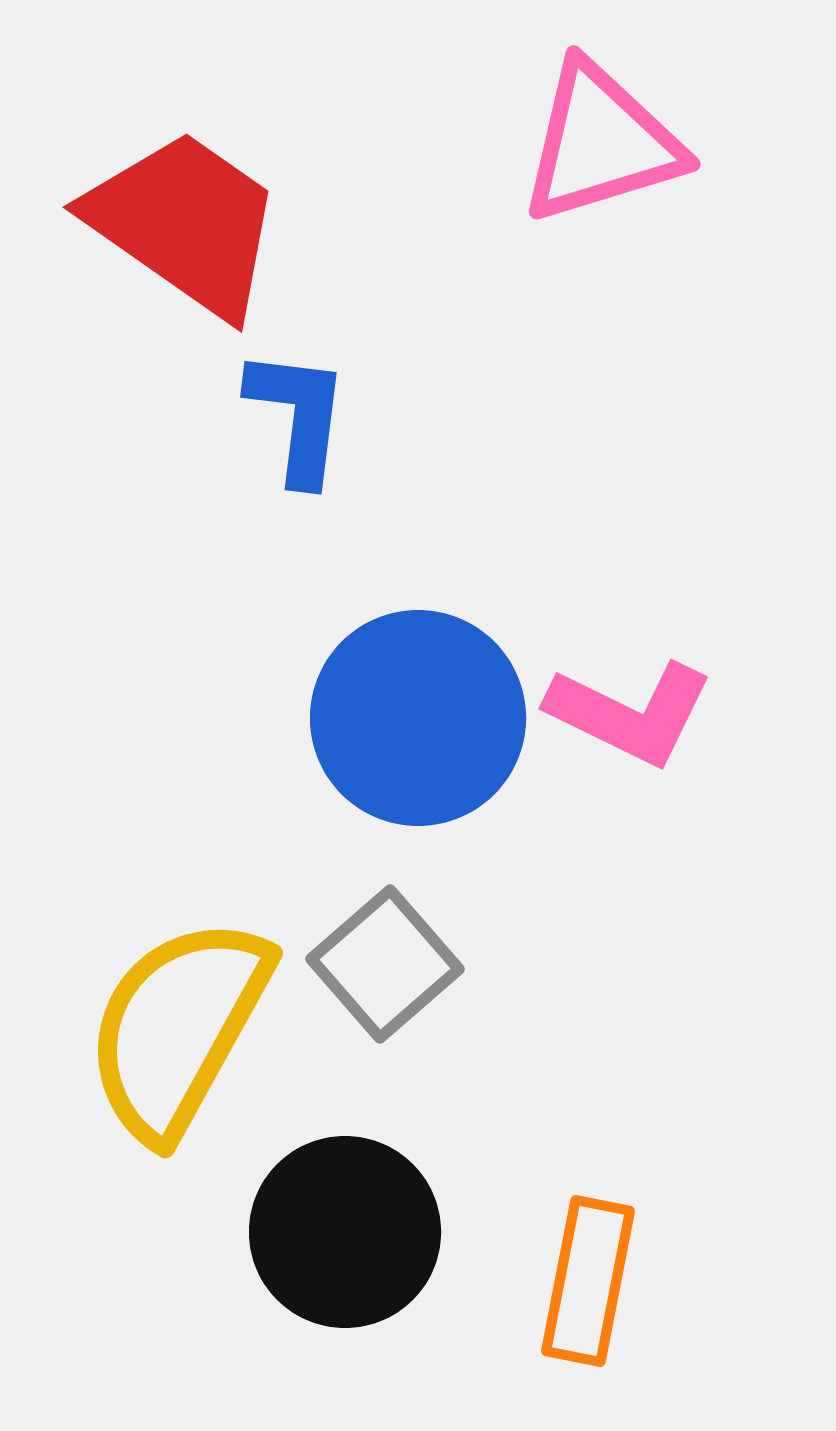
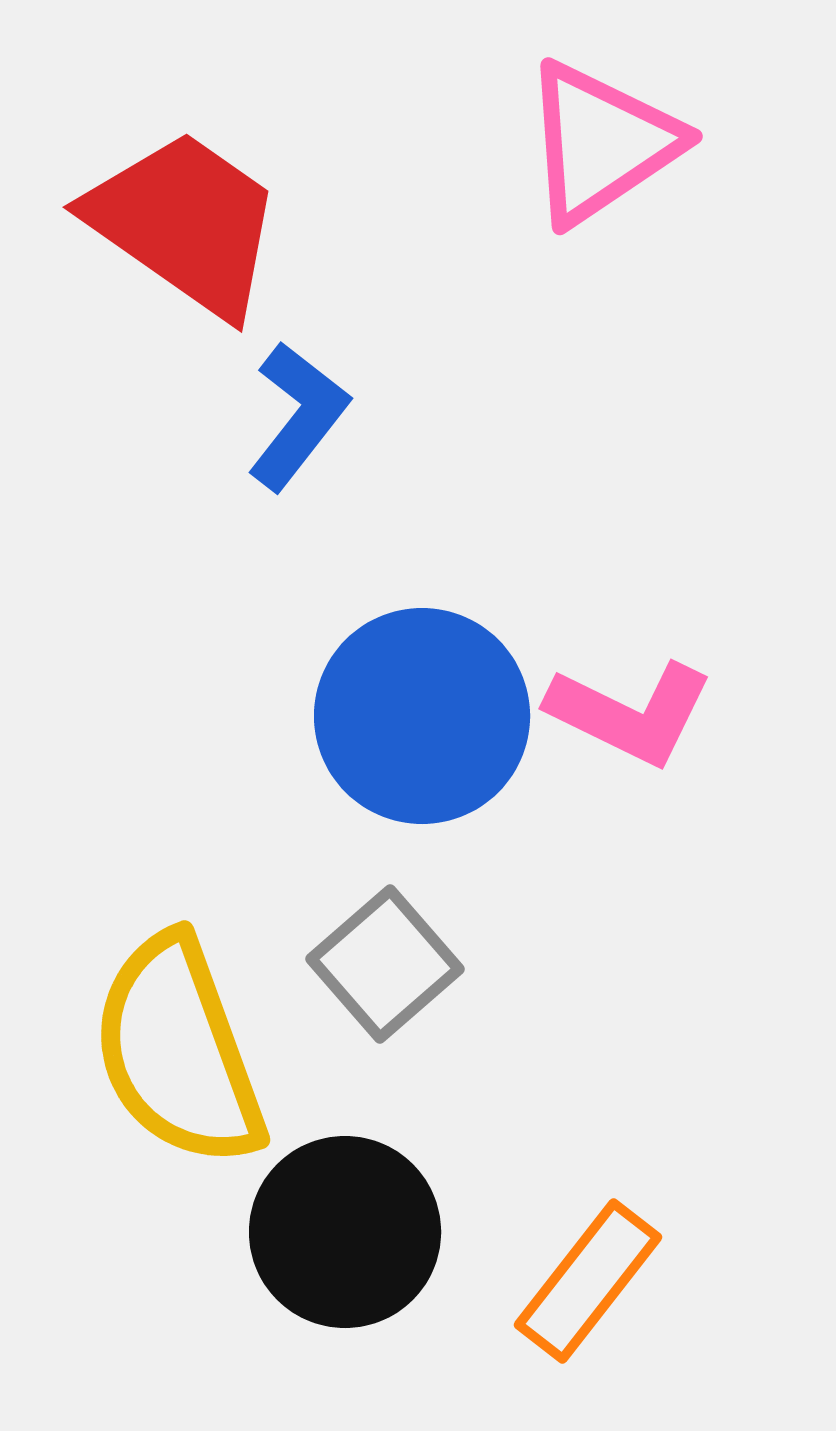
pink triangle: rotated 17 degrees counterclockwise
blue L-shape: rotated 31 degrees clockwise
blue circle: moved 4 px right, 2 px up
yellow semicircle: moved 23 px down; rotated 49 degrees counterclockwise
orange rectangle: rotated 27 degrees clockwise
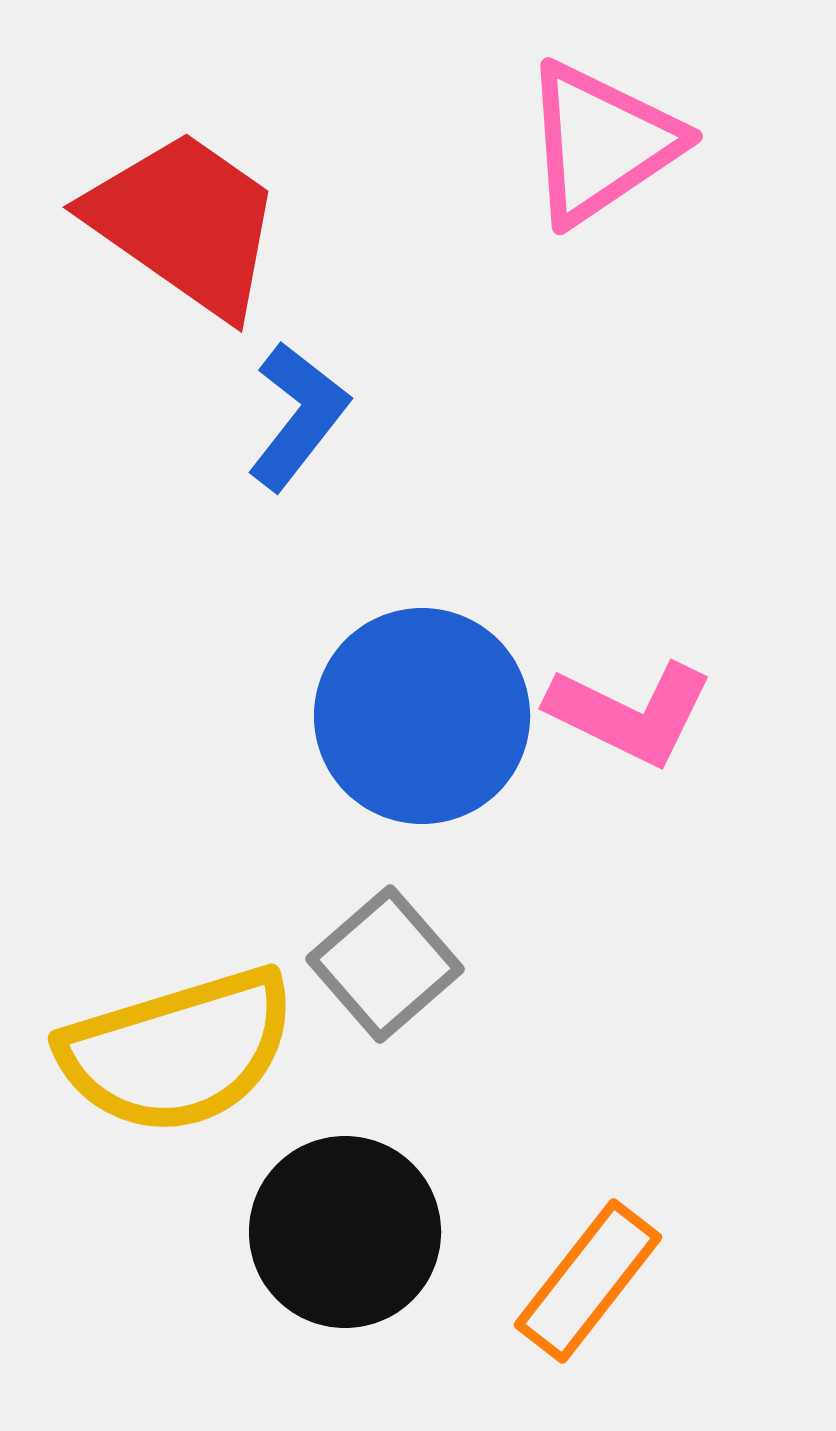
yellow semicircle: rotated 87 degrees counterclockwise
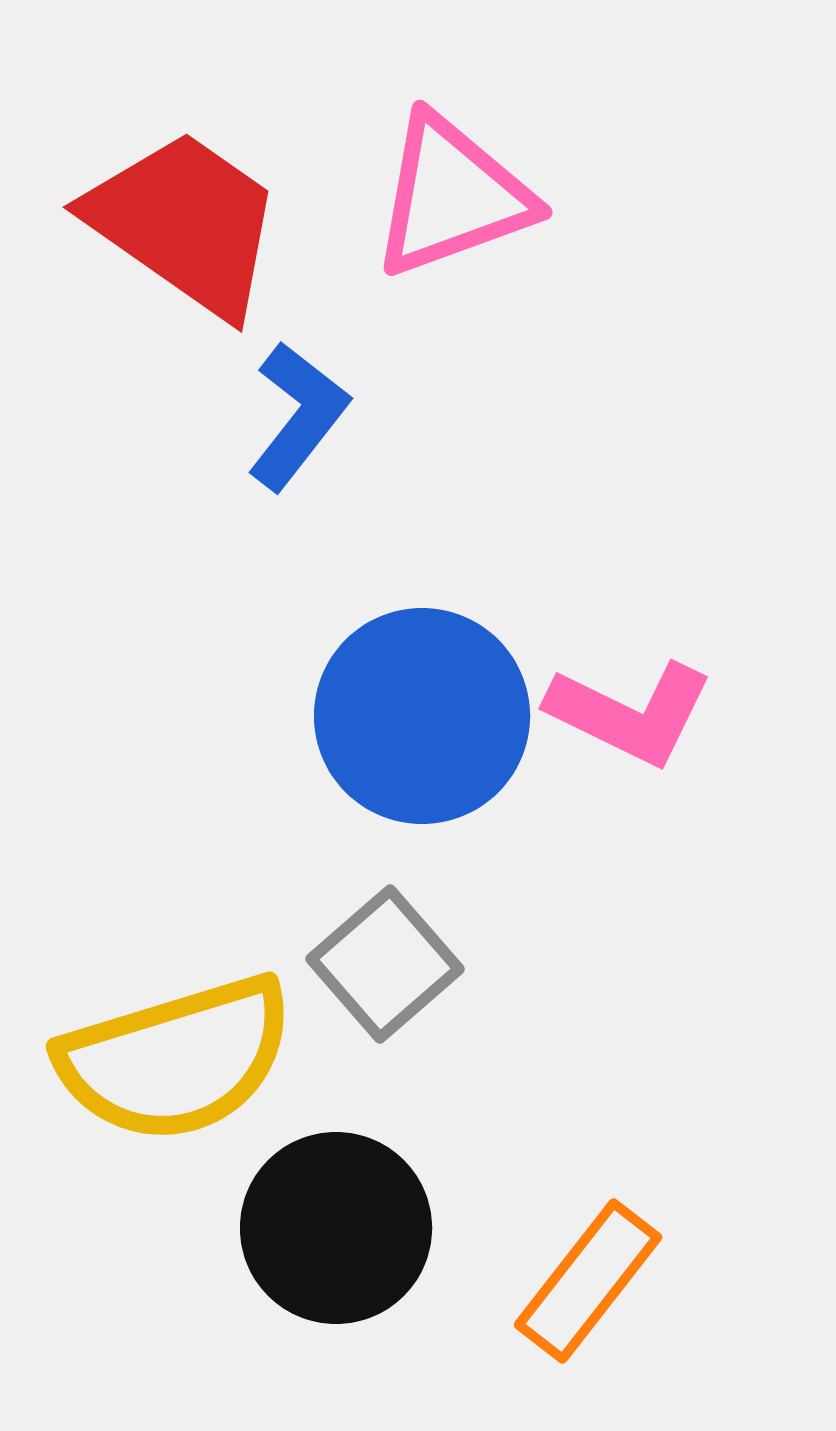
pink triangle: moved 149 px left, 53 px down; rotated 14 degrees clockwise
yellow semicircle: moved 2 px left, 8 px down
black circle: moved 9 px left, 4 px up
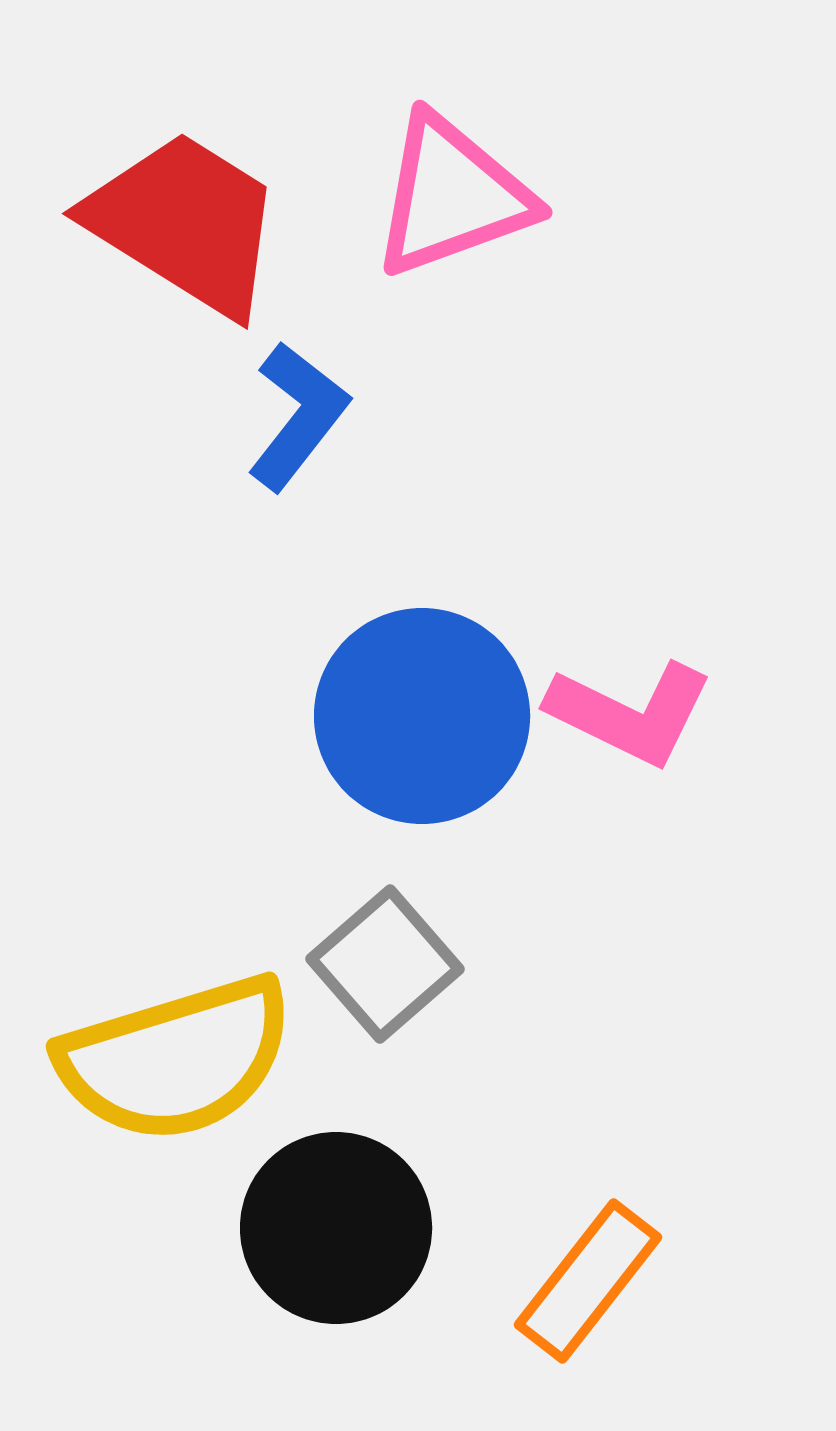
red trapezoid: rotated 3 degrees counterclockwise
